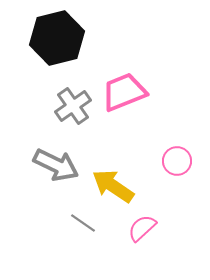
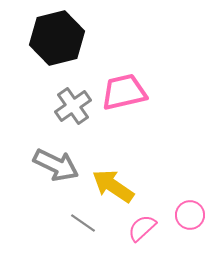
pink trapezoid: rotated 9 degrees clockwise
pink circle: moved 13 px right, 54 px down
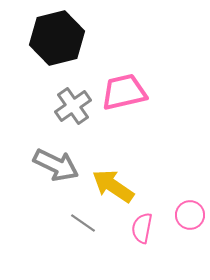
pink semicircle: rotated 36 degrees counterclockwise
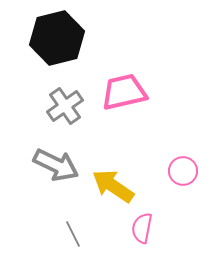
gray cross: moved 8 px left
pink circle: moved 7 px left, 44 px up
gray line: moved 10 px left, 11 px down; rotated 28 degrees clockwise
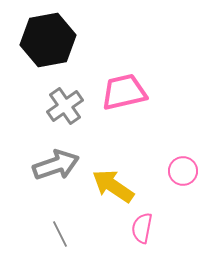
black hexagon: moved 9 px left, 2 px down; rotated 4 degrees clockwise
gray arrow: rotated 45 degrees counterclockwise
gray line: moved 13 px left
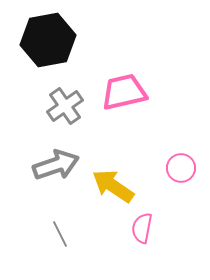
pink circle: moved 2 px left, 3 px up
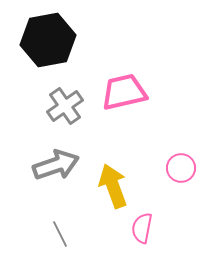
yellow arrow: rotated 36 degrees clockwise
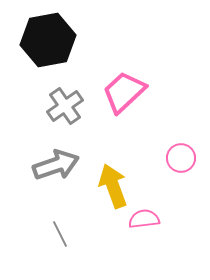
pink trapezoid: rotated 30 degrees counterclockwise
pink circle: moved 10 px up
pink semicircle: moved 2 px right, 9 px up; rotated 72 degrees clockwise
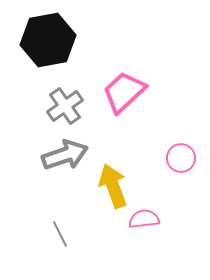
gray arrow: moved 9 px right, 10 px up
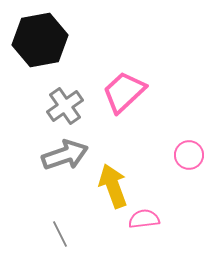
black hexagon: moved 8 px left
pink circle: moved 8 px right, 3 px up
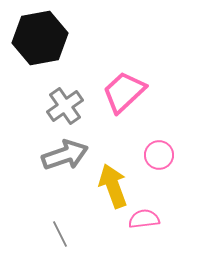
black hexagon: moved 2 px up
pink circle: moved 30 px left
